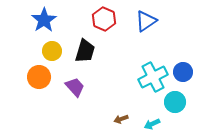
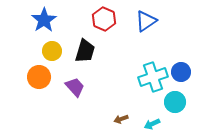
blue circle: moved 2 px left
cyan cross: rotated 8 degrees clockwise
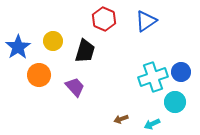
blue star: moved 26 px left, 27 px down
yellow circle: moved 1 px right, 10 px up
orange circle: moved 2 px up
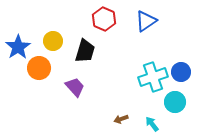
orange circle: moved 7 px up
cyan arrow: rotated 77 degrees clockwise
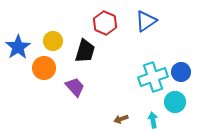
red hexagon: moved 1 px right, 4 px down
orange circle: moved 5 px right
cyan arrow: moved 1 px right, 4 px up; rotated 28 degrees clockwise
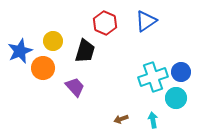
blue star: moved 2 px right, 4 px down; rotated 10 degrees clockwise
orange circle: moved 1 px left
cyan circle: moved 1 px right, 4 px up
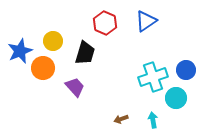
black trapezoid: moved 2 px down
blue circle: moved 5 px right, 2 px up
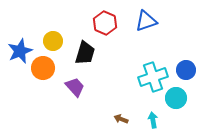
blue triangle: rotated 15 degrees clockwise
brown arrow: rotated 40 degrees clockwise
